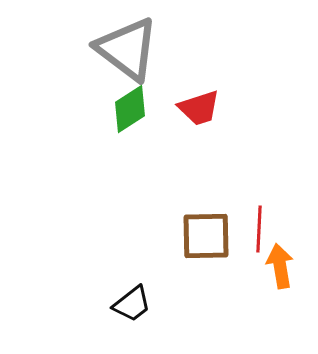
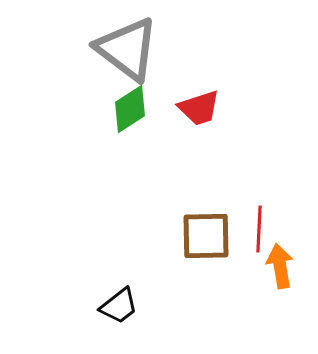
black trapezoid: moved 13 px left, 2 px down
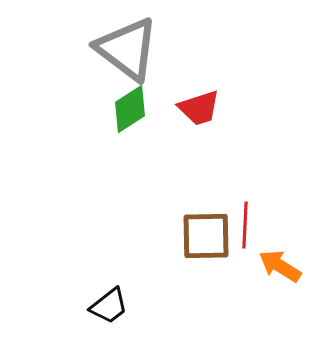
red line: moved 14 px left, 4 px up
orange arrow: rotated 48 degrees counterclockwise
black trapezoid: moved 10 px left
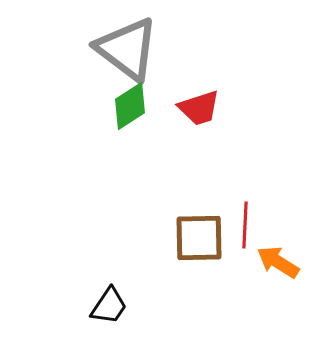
green diamond: moved 3 px up
brown square: moved 7 px left, 2 px down
orange arrow: moved 2 px left, 4 px up
black trapezoid: rotated 18 degrees counterclockwise
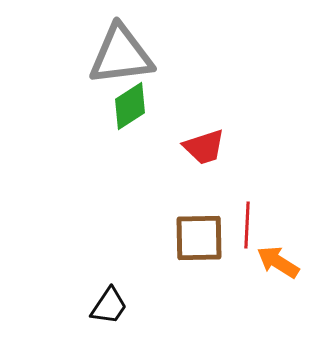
gray triangle: moved 6 px left, 6 px down; rotated 44 degrees counterclockwise
red trapezoid: moved 5 px right, 39 px down
red line: moved 2 px right
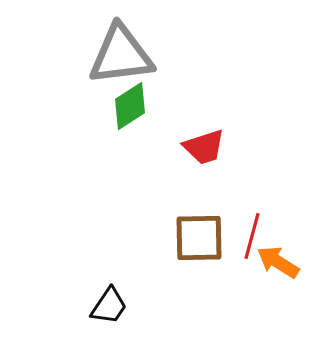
red line: moved 5 px right, 11 px down; rotated 12 degrees clockwise
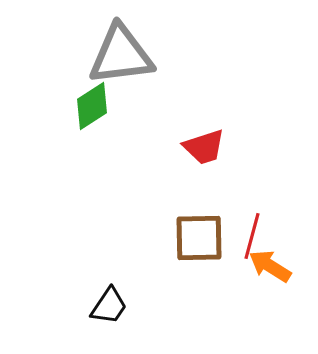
green diamond: moved 38 px left
orange arrow: moved 8 px left, 4 px down
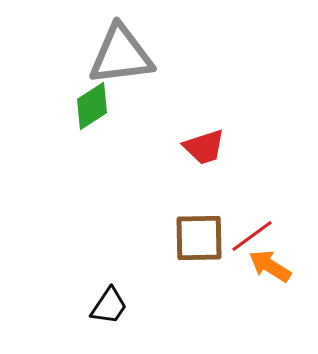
red line: rotated 39 degrees clockwise
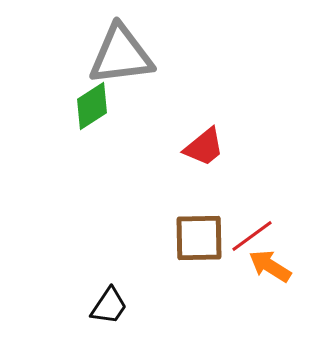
red trapezoid: rotated 21 degrees counterclockwise
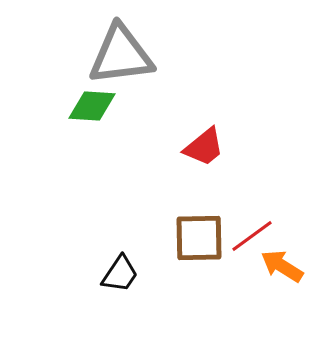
green diamond: rotated 36 degrees clockwise
orange arrow: moved 12 px right
black trapezoid: moved 11 px right, 32 px up
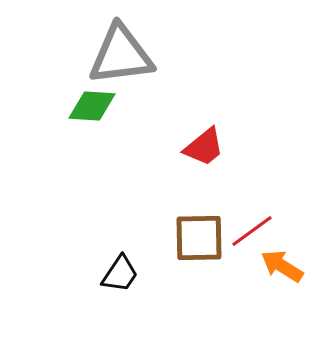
red line: moved 5 px up
